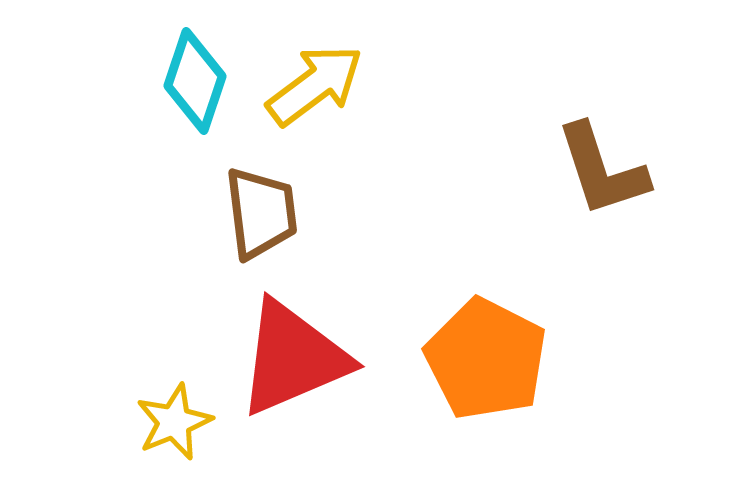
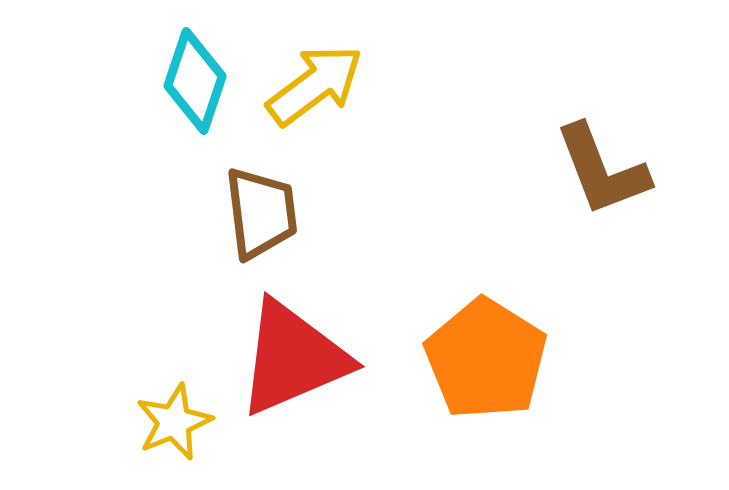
brown L-shape: rotated 3 degrees counterclockwise
orange pentagon: rotated 5 degrees clockwise
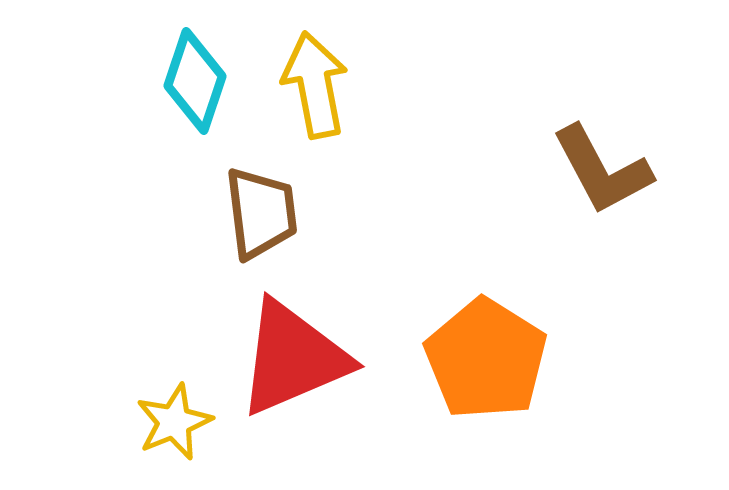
yellow arrow: rotated 64 degrees counterclockwise
brown L-shape: rotated 7 degrees counterclockwise
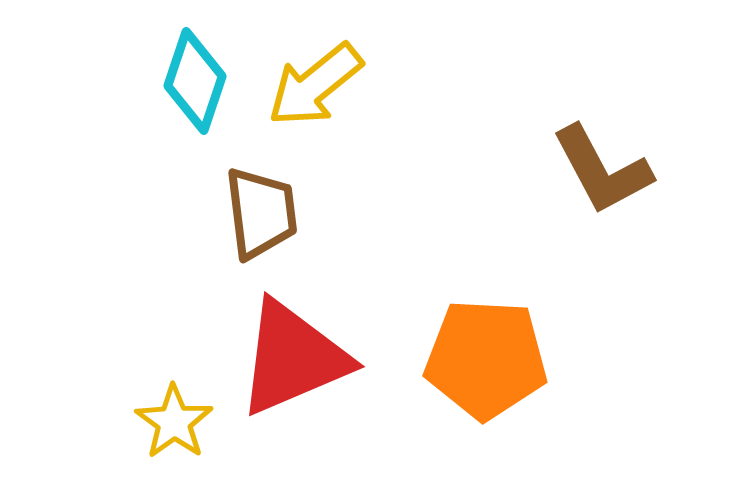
yellow arrow: rotated 118 degrees counterclockwise
orange pentagon: rotated 29 degrees counterclockwise
yellow star: rotated 14 degrees counterclockwise
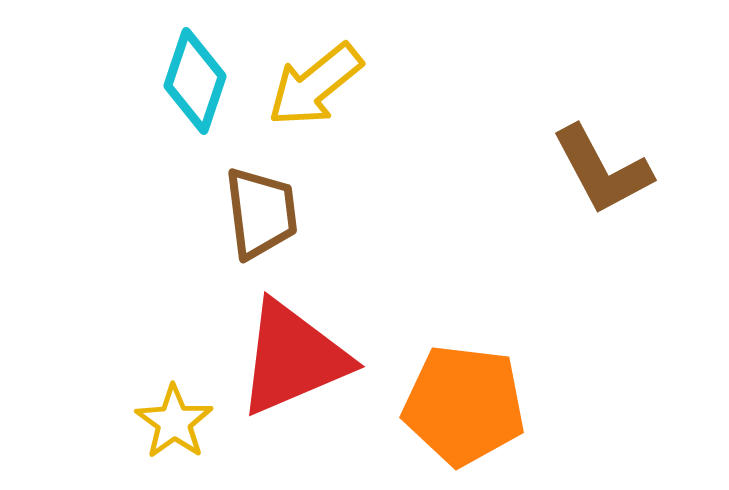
orange pentagon: moved 22 px left, 46 px down; rotated 4 degrees clockwise
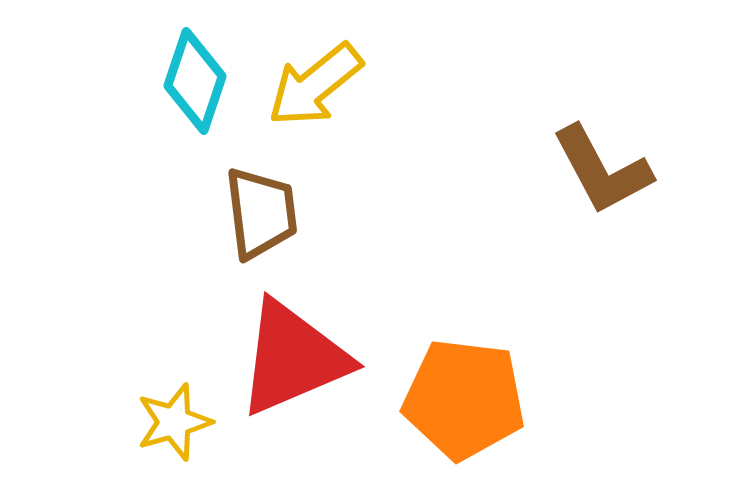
orange pentagon: moved 6 px up
yellow star: rotated 20 degrees clockwise
